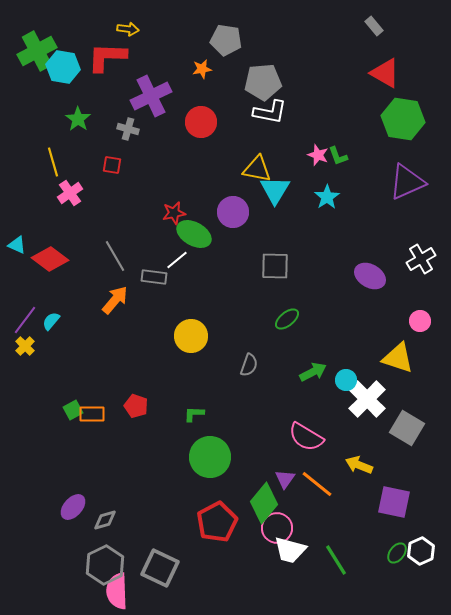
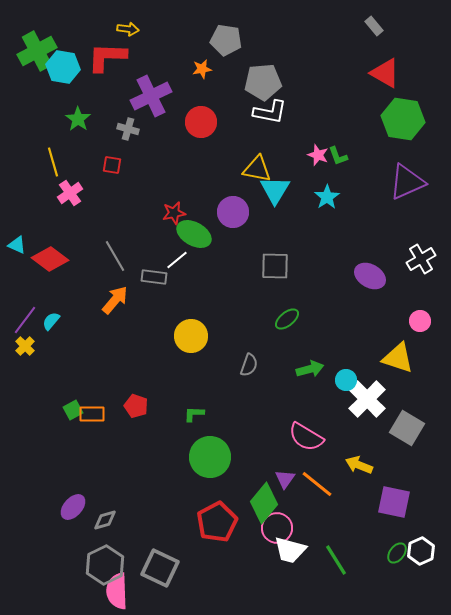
green arrow at (313, 372): moved 3 px left, 3 px up; rotated 12 degrees clockwise
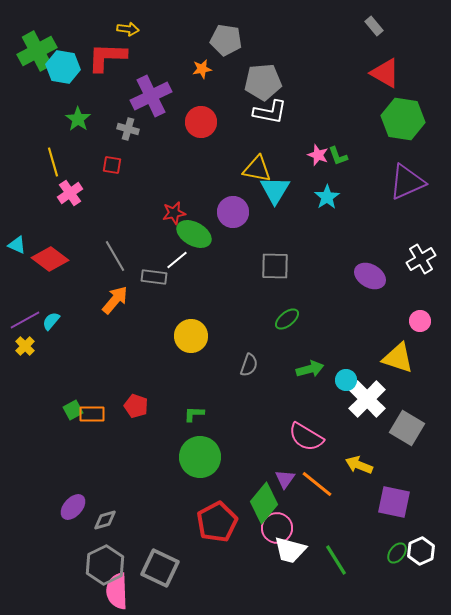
purple line at (25, 320): rotated 24 degrees clockwise
green circle at (210, 457): moved 10 px left
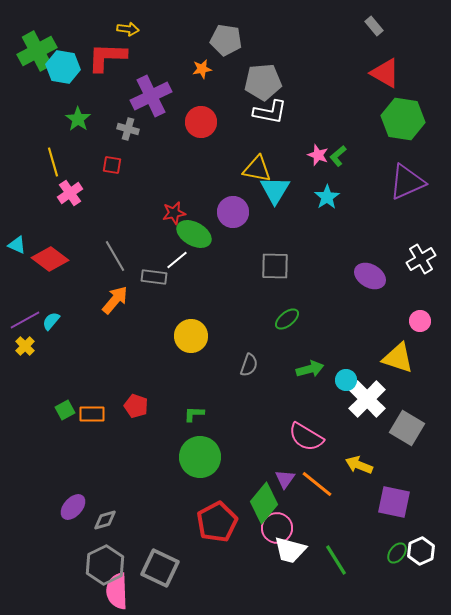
green L-shape at (338, 156): rotated 70 degrees clockwise
green square at (73, 410): moved 8 px left
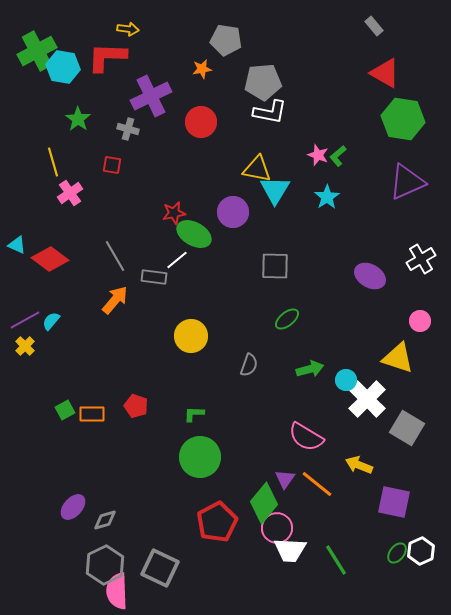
white trapezoid at (290, 550): rotated 12 degrees counterclockwise
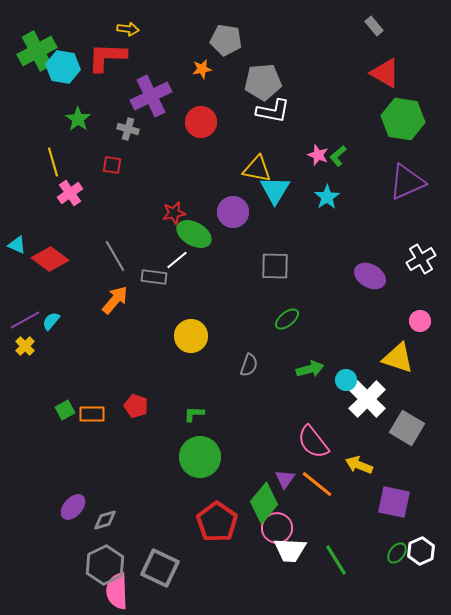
white L-shape at (270, 112): moved 3 px right, 1 px up
pink semicircle at (306, 437): moved 7 px right, 5 px down; rotated 21 degrees clockwise
red pentagon at (217, 522): rotated 9 degrees counterclockwise
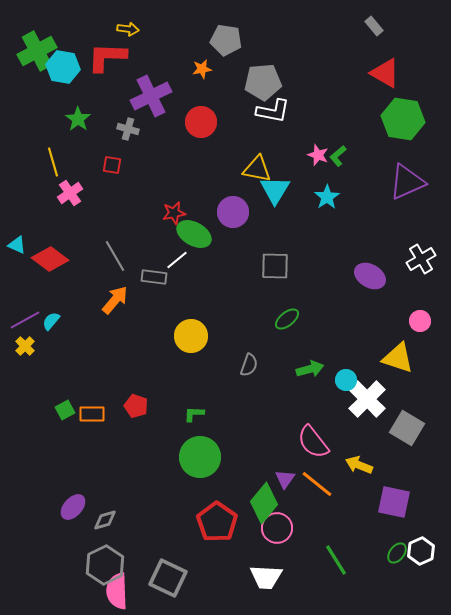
white trapezoid at (290, 550): moved 24 px left, 27 px down
gray square at (160, 568): moved 8 px right, 10 px down
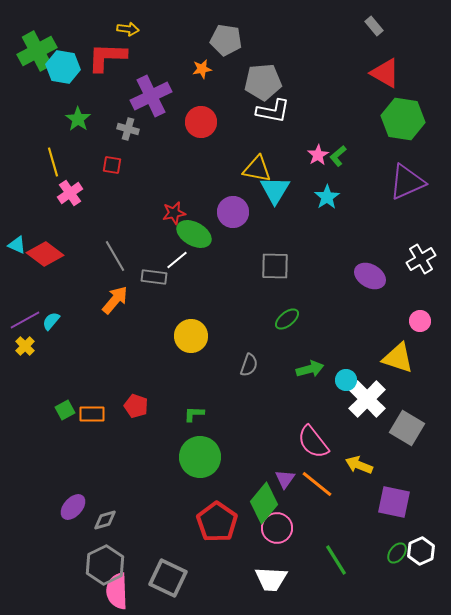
pink star at (318, 155): rotated 20 degrees clockwise
red diamond at (50, 259): moved 5 px left, 5 px up
white trapezoid at (266, 577): moved 5 px right, 2 px down
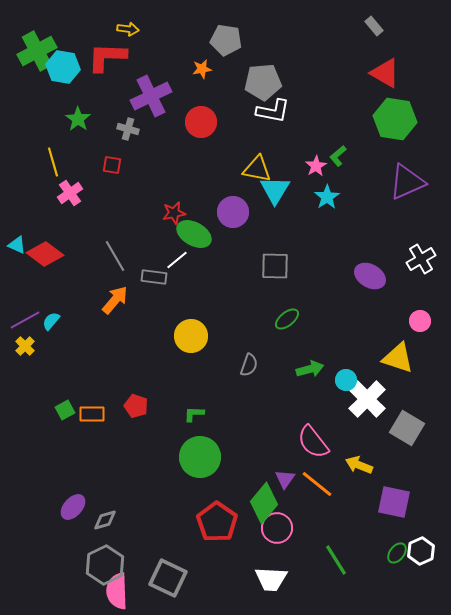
green hexagon at (403, 119): moved 8 px left
pink star at (318, 155): moved 2 px left, 11 px down
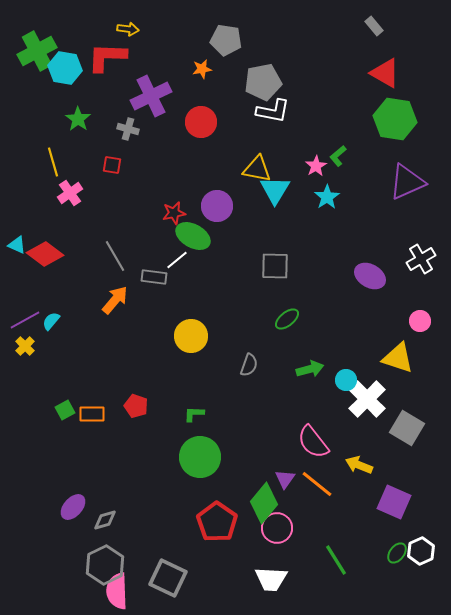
cyan hexagon at (63, 67): moved 2 px right, 1 px down
gray pentagon at (263, 82): rotated 6 degrees counterclockwise
purple circle at (233, 212): moved 16 px left, 6 px up
green ellipse at (194, 234): moved 1 px left, 2 px down
purple square at (394, 502): rotated 12 degrees clockwise
